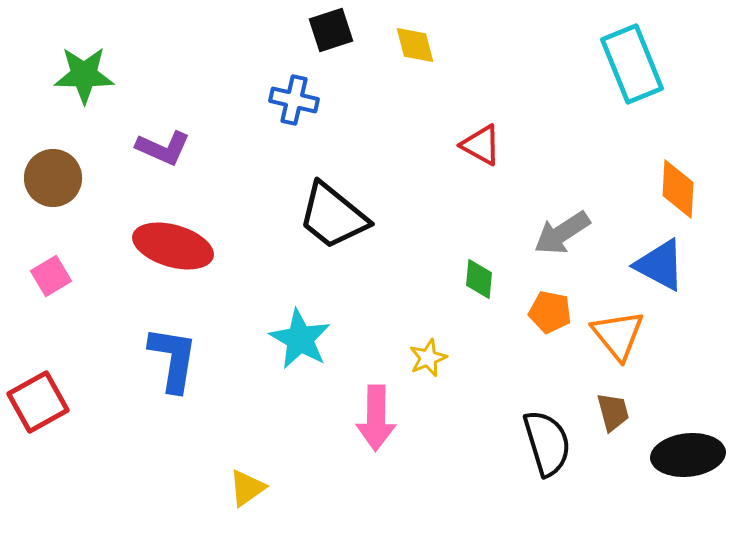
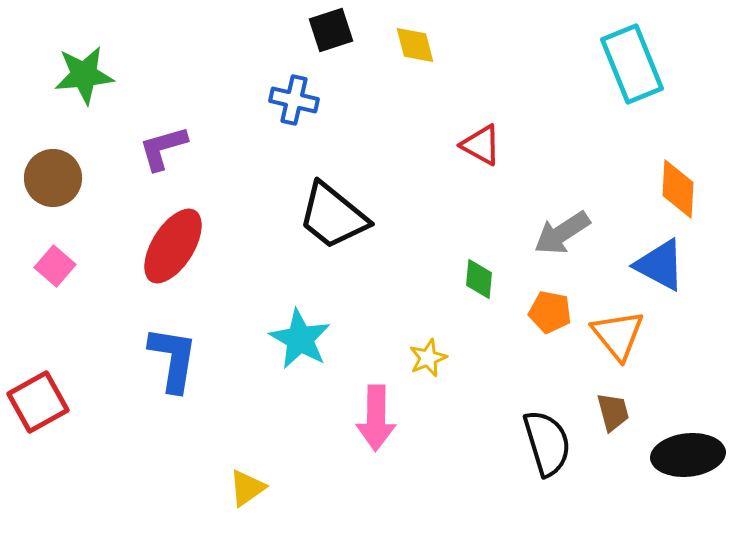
green star: rotated 6 degrees counterclockwise
purple L-shape: rotated 140 degrees clockwise
red ellipse: rotated 74 degrees counterclockwise
pink square: moved 4 px right, 10 px up; rotated 18 degrees counterclockwise
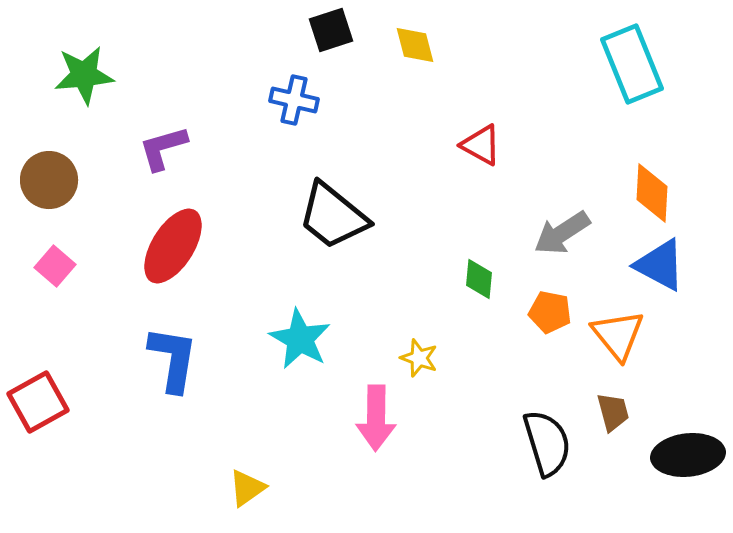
brown circle: moved 4 px left, 2 px down
orange diamond: moved 26 px left, 4 px down
yellow star: moved 9 px left; rotated 30 degrees counterclockwise
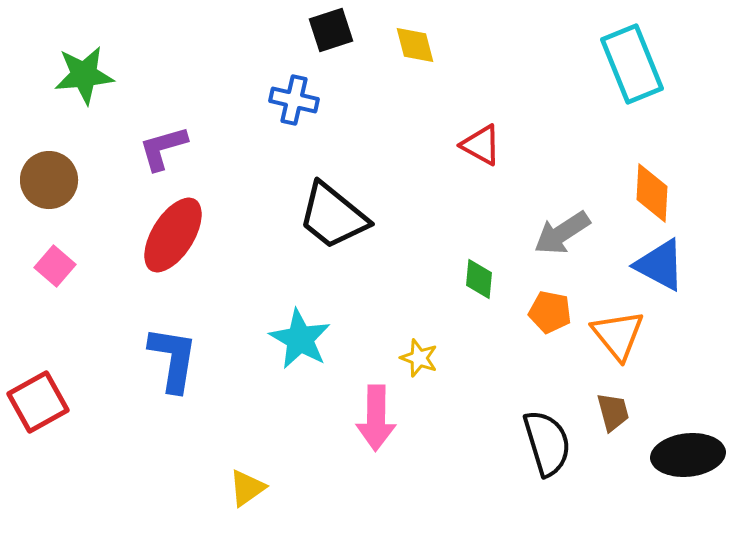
red ellipse: moved 11 px up
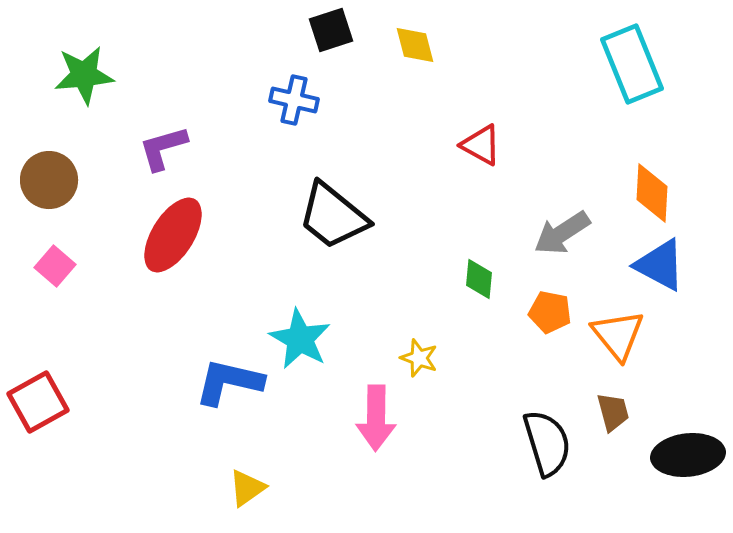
blue L-shape: moved 56 px right, 23 px down; rotated 86 degrees counterclockwise
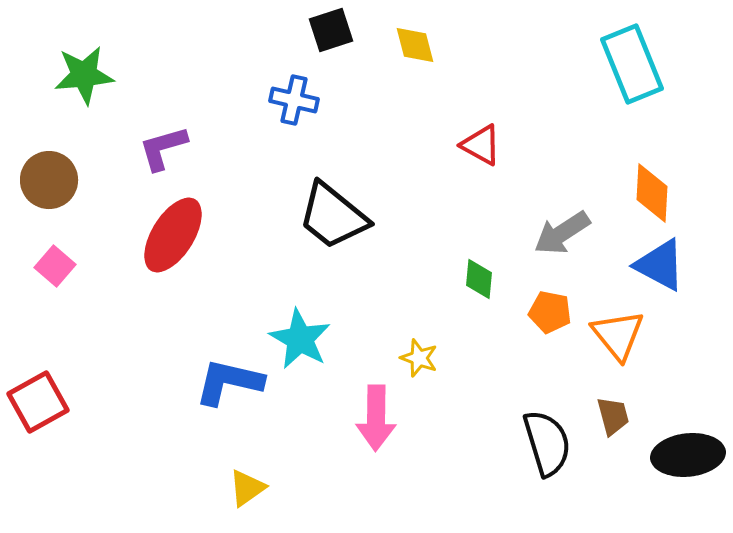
brown trapezoid: moved 4 px down
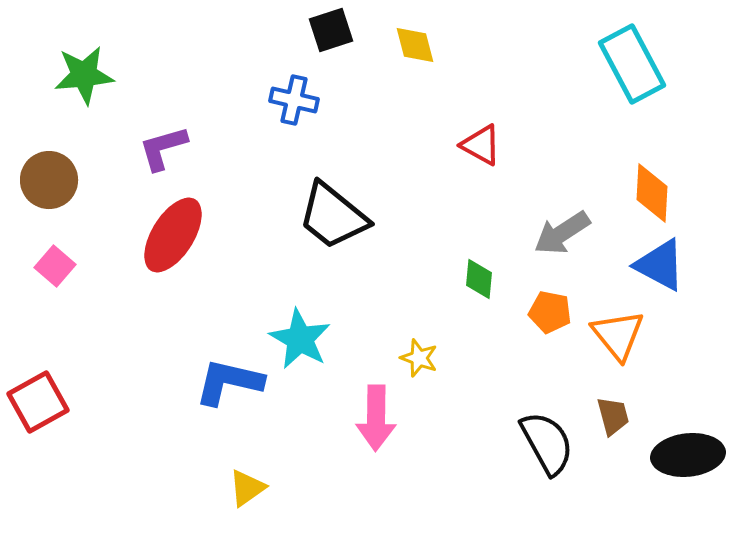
cyan rectangle: rotated 6 degrees counterclockwise
black semicircle: rotated 12 degrees counterclockwise
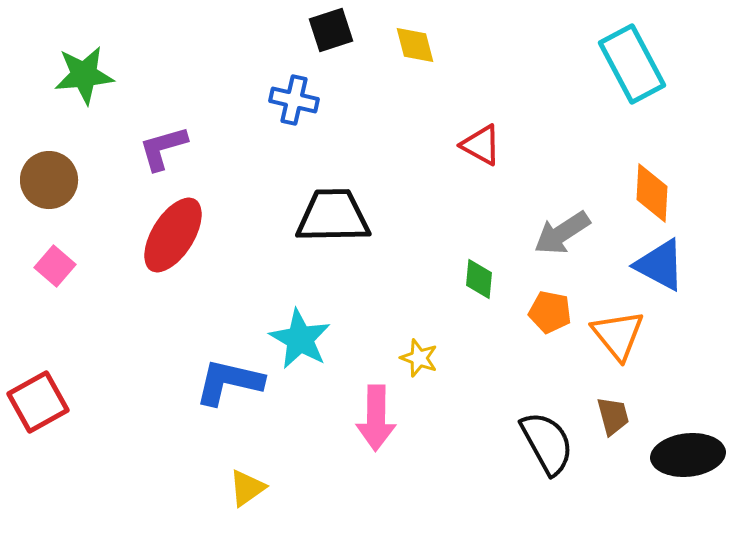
black trapezoid: rotated 140 degrees clockwise
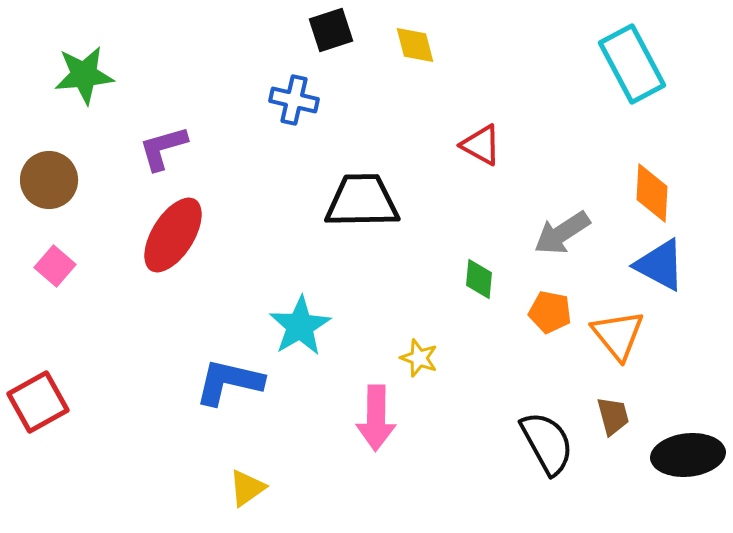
black trapezoid: moved 29 px right, 15 px up
cyan star: moved 13 px up; rotated 12 degrees clockwise
